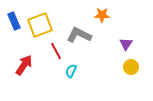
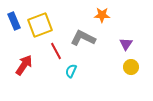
gray L-shape: moved 4 px right, 3 px down
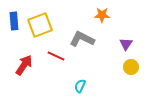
blue rectangle: rotated 18 degrees clockwise
gray L-shape: moved 1 px left, 1 px down
red line: moved 5 px down; rotated 36 degrees counterclockwise
cyan semicircle: moved 9 px right, 15 px down
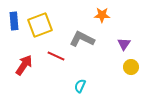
purple triangle: moved 2 px left
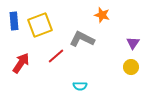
orange star: rotated 14 degrees clockwise
purple triangle: moved 9 px right, 1 px up
red line: rotated 66 degrees counterclockwise
red arrow: moved 3 px left, 2 px up
cyan semicircle: rotated 112 degrees counterclockwise
